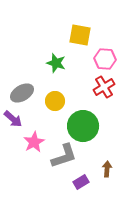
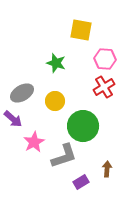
yellow square: moved 1 px right, 5 px up
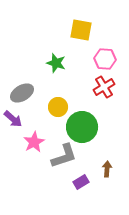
yellow circle: moved 3 px right, 6 px down
green circle: moved 1 px left, 1 px down
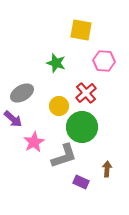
pink hexagon: moved 1 px left, 2 px down
red cross: moved 18 px left, 6 px down; rotated 10 degrees counterclockwise
yellow circle: moved 1 px right, 1 px up
purple rectangle: rotated 56 degrees clockwise
